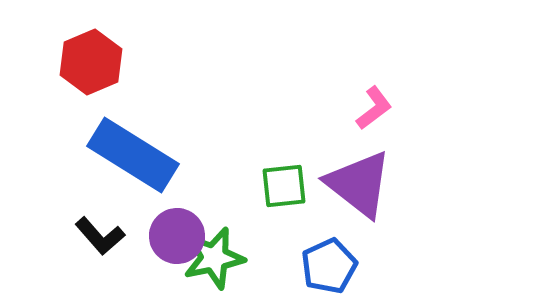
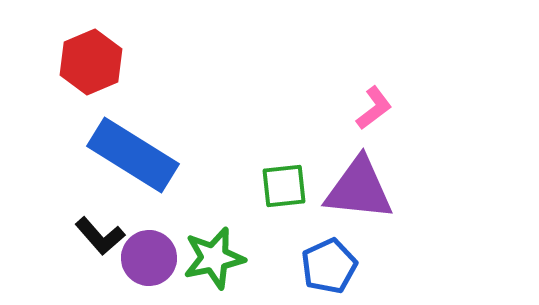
purple triangle: moved 5 px down; rotated 32 degrees counterclockwise
purple circle: moved 28 px left, 22 px down
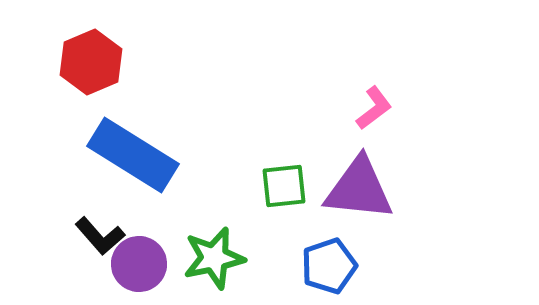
purple circle: moved 10 px left, 6 px down
blue pentagon: rotated 6 degrees clockwise
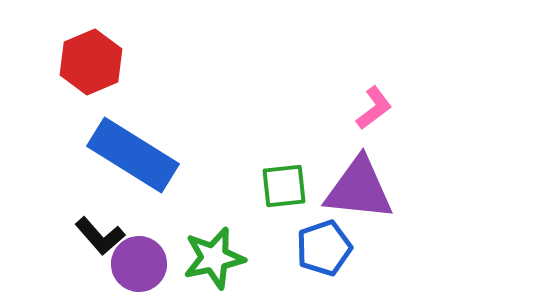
blue pentagon: moved 5 px left, 18 px up
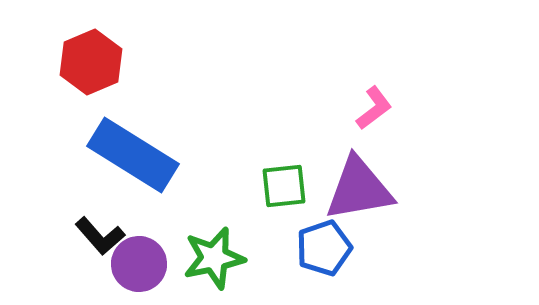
purple triangle: rotated 16 degrees counterclockwise
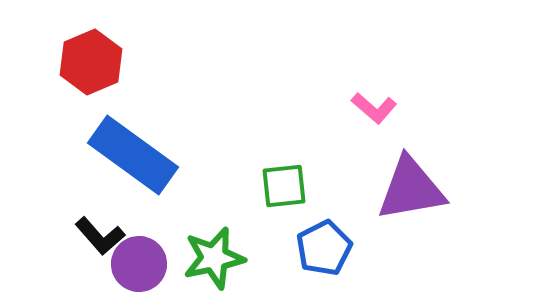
pink L-shape: rotated 78 degrees clockwise
blue rectangle: rotated 4 degrees clockwise
purple triangle: moved 52 px right
blue pentagon: rotated 8 degrees counterclockwise
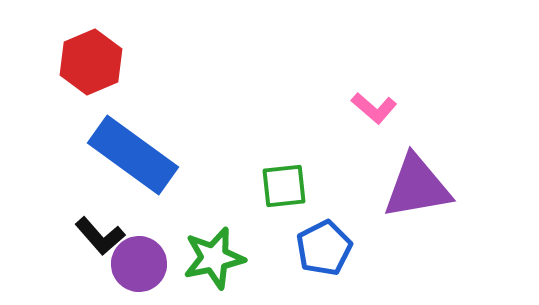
purple triangle: moved 6 px right, 2 px up
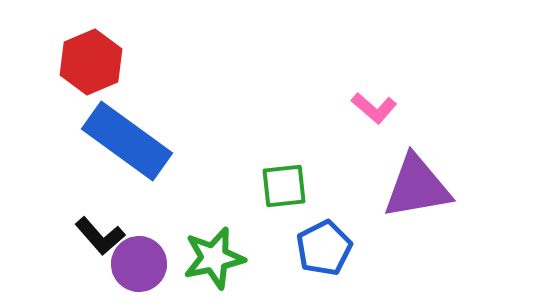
blue rectangle: moved 6 px left, 14 px up
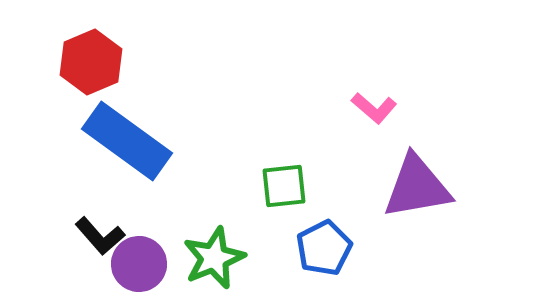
green star: rotated 10 degrees counterclockwise
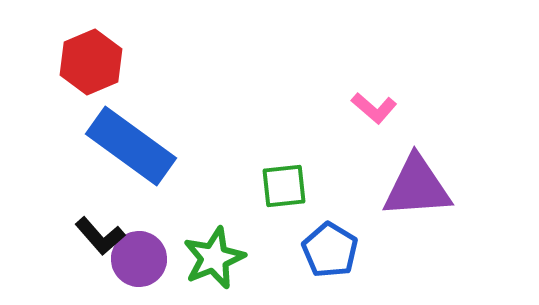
blue rectangle: moved 4 px right, 5 px down
purple triangle: rotated 6 degrees clockwise
blue pentagon: moved 6 px right, 2 px down; rotated 14 degrees counterclockwise
purple circle: moved 5 px up
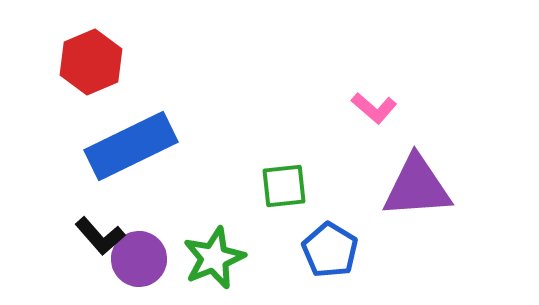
blue rectangle: rotated 62 degrees counterclockwise
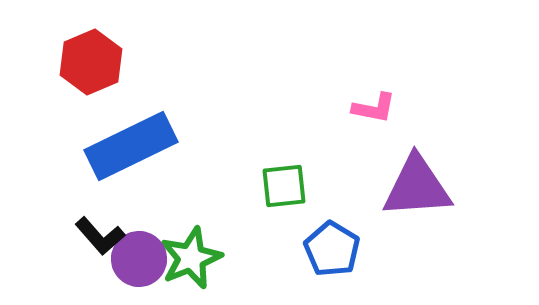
pink L-shape: rotated 30 degrees counterclockwise
blue pentagon: moved 2 px right, 1 px up
green star: moved 23 px left
